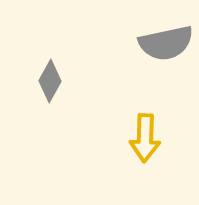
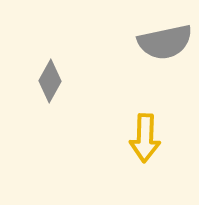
gray semicircle: moved 1 px left, 1 px up
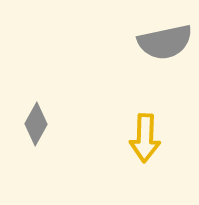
gray diamond: moved 14 px left, 43 px down
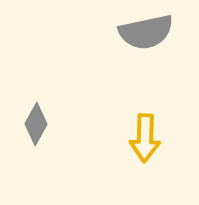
gray semicircle: moved 19 px left, 10 px up
